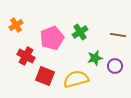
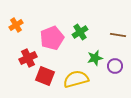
red cross: moved 2 px right, 2 px down; rotated 36 degrees clockwise
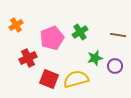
red square: moved 4 px right, 3 px down
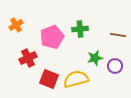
green cross: moved 3 px up; rotated 28 degrees clockwise
pink pentagon: moved 1 px up
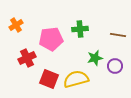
pink pentagon: moved 1 px left, 2 px down; rotated 15 degrees clockwise
red cross: moved 1 px left
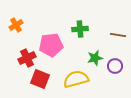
pink pentagon: moved 6 px down
red square: moved 9 px left
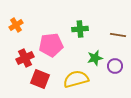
red cross: moved 2 px left
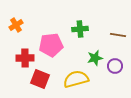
red cross: rotated 24 degrees clockwise
